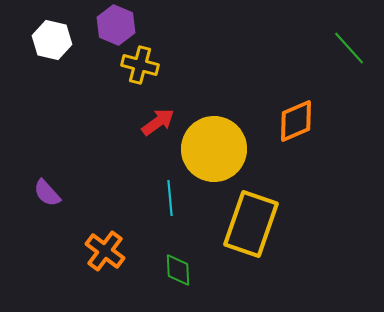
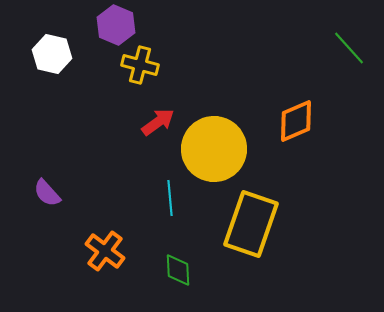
white hexagon: moved 14 px down
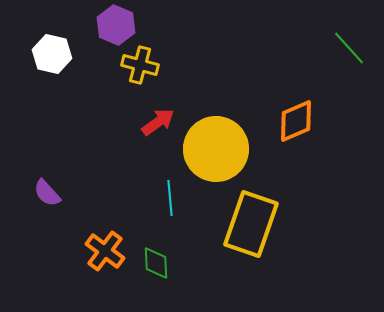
yellow circle: moved 2 px right
green diamond: moved 22 px left, 7 px up
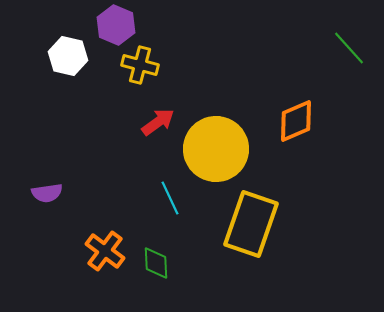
white hexagon: moved 16 px right, 2 px down
purple semicircle: rotated 56 degrees counterclockwise
cyan line: rotated 20 degrees counterclockwise
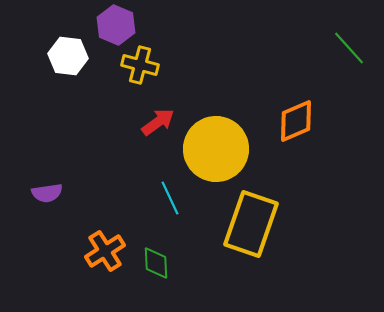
white hexagon: rotated 6 degrees counterclockwise
orange cross: rotated 21 degrees clockwise
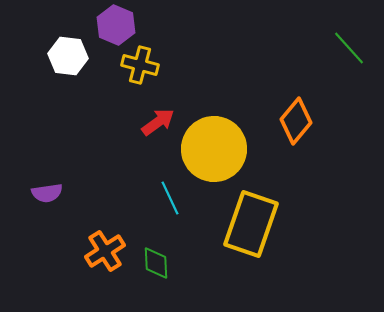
orange diamond: rotated 27 degrees counterclockwise
yellow circle: moved 2 px left
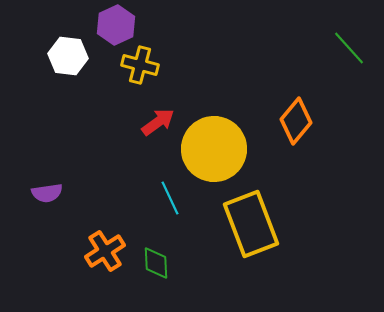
purple hexagon: rotated 12 degrees clockwise
yellow rectangle: rotated 40 degrees counterclockwise
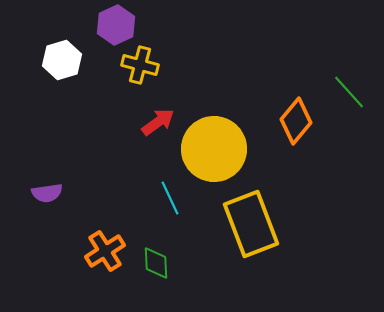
green line: moved 44 px down
white hexagon: moved 6 px left, 4 px down; rotated 24 degrees counterclockwise
